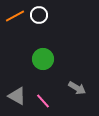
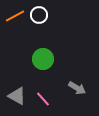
pink line: moved 2 px up
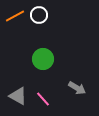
gray triangle: moved 1 px right
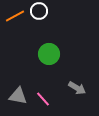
white circle: moved 4 px up
green circle: moved 6 px right, 5 px up
gray triangle: rotated 18 degrees counterclockwise
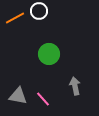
orange line: moved 2 px down
gray arrow: moved 2 px left, 2 px up; rotated 132 degrees counterclockwise
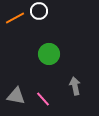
gray triangle: moved 2 px left
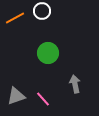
white circle: moved 3 px right
green circle: moved 1 px left, 1 px up
gray arrow: moved 2 px up
gray triangle: rotated 30 degrees counterclockwise
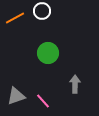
gray arrow: rotated 12 degrees clockwise
pink line: moved 2 px down
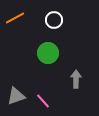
white circle: moved 12 px right, 9 px down
gray arrow: moved 1 px right, 5 px up
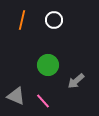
orange line: moved 7 px right, 2 px down; rotated 48 degrees counterclockwise
green circle: moved 12 px down
gray arrow: moved 2 px down; rotated 132 degrees counterclockwise
gray triangle: rotated 42 degrees clockwise
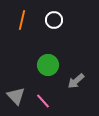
gray triangle: rotated 24 degrees clockwise
